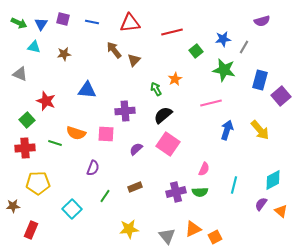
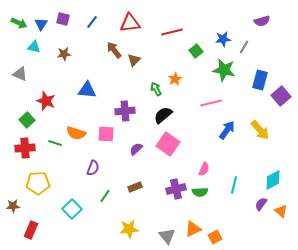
blue line at (92, 22): rotated 64 degrees counterclockwise
blue arrow at (227, 130): rotated 18 degrees clockwise
purple cross at (176, 192): moved 3 px up
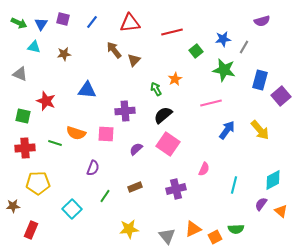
green square at (27, 120): moved 4 px left, 4 px up; rotated 35 degrees counterclockwise
green semicircle at (200, 192): moved 36 px right, 37 px down
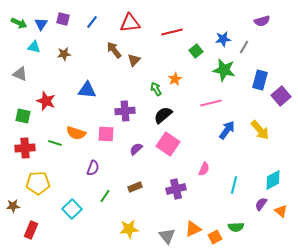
green semicircle at (236, 229): moved 2 px up
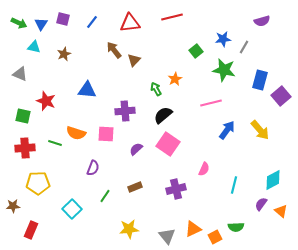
red line at (172, 32): moved 15 px up
brown star at (64, 54): rotated 16 degrees counterclockwise
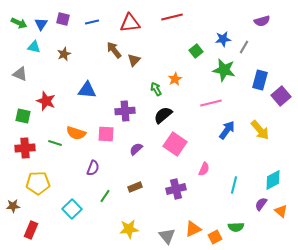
blue line at (92, 22): rotated 40 degrees clockwise
pink square at (168, 144): moved 7 px right
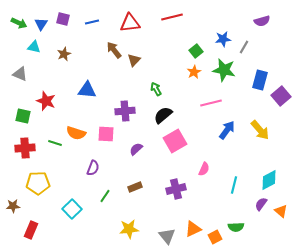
orange star at (175, 79): moved 19 px right, 7 px up
pink square at (175, 144): moved 3 px up; rotated 25 degrees clockwise
cyan diamond at (273, 180): moved 4 px left
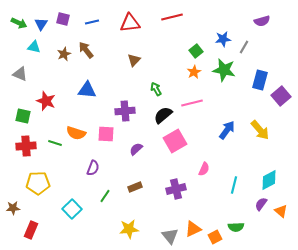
brown arrow at (114, 50): moved 28 px left
pink line at (211, 103): moved 19 px left
red cross at (25, 148): moved 1 px right, 2 px up
brown star at (13, 206): moved 2 px down
gray triangle at (167, 236): moved 3 px right
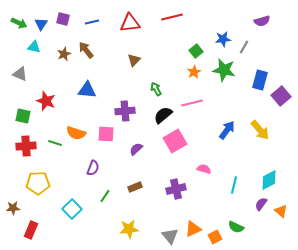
pink semicircle at (204, 169): rotated 96 degrees counterclockwise
green semicircle at (236, 227): rotated 28 degrees clockwise
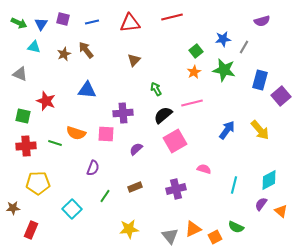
purple cross at (125, 111): moved 2 px left, 2 px down
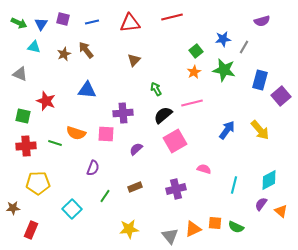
orange square at (215, 237): moved 14 px up; rotated 32 degrees clockwise
